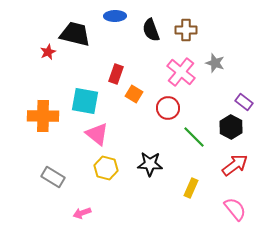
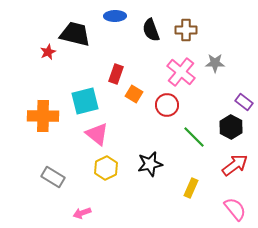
gray star: rotated 18 degrees counterclockwise
cyan square: rotated 24 degrees counterclockwise
red circle: moved 1 px left, 3 px up
black star: rotated 15 degrees counterclockwise
yellow hexagon: rotated 20 degrees clockwise
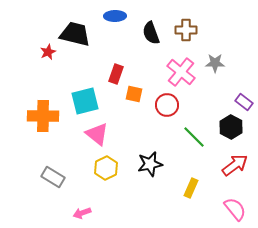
black semicircle: moved 3 px down
orange square: rotated 18 degrees counterclockwise
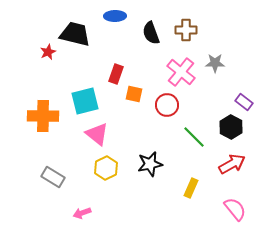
red arrow: moved 3 px left, 1 px up; rotated 8 degrees clockwise
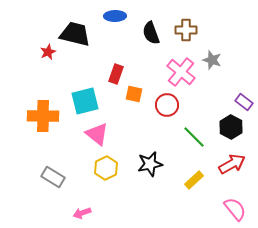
gray star: moved 3 px left, 3 px up; rotated 18 degrees clockwise
yellow rectangle: moved 3 px right, 8 px up; rotated 24 degrees clockwise
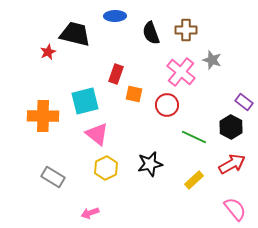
green line: rotated 20 degrees counterclockwise
pink arrow: moved 8 px right
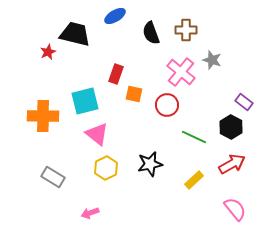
blue ellipse: rotated 30 degrees counterclockwise
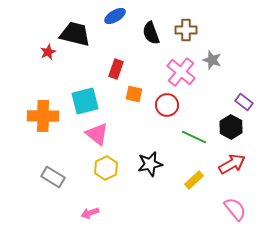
red rectangle: moved 5 px up
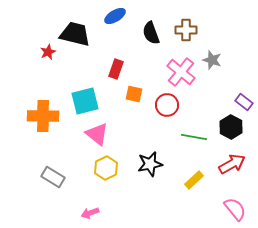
green line: rotated 15 degrees counterclockwise
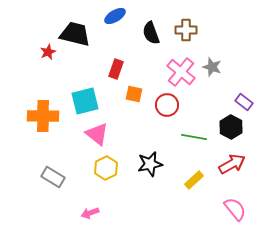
gray star: moved 7 px down
